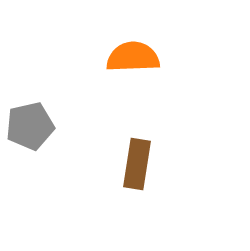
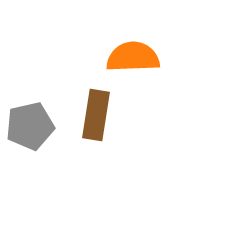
brown rectangle: moved 41 px left, 49 px up
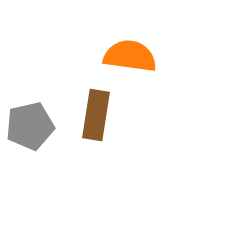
orange semicircle: moved 3 px left, 1 px up; rotated 10 degrees clockwise
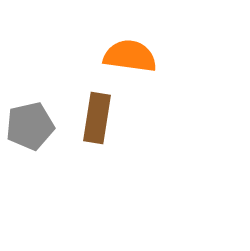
brown rectangle: moved 1 px right, 3 px down
